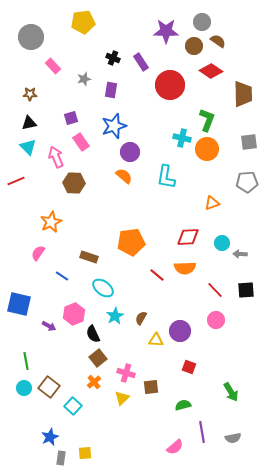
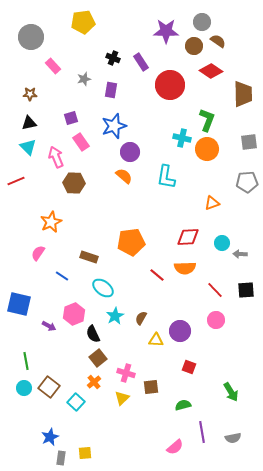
cyan square at (73, 406): moved 3 px right, 4 px up
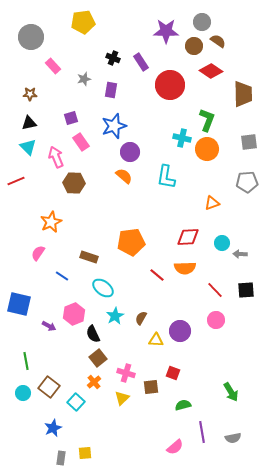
red square at (189, 367): moved 16 px left, 6 px down
cyan circle at (24, 388): moved 1 px left, 5 px down
blue star at (50, 437): moved 3 px right, 9 px up
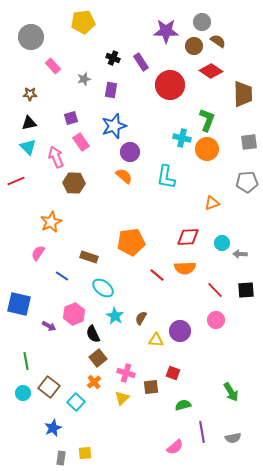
cyan star at (115, 316): rotated 12 degrees counterclockwise
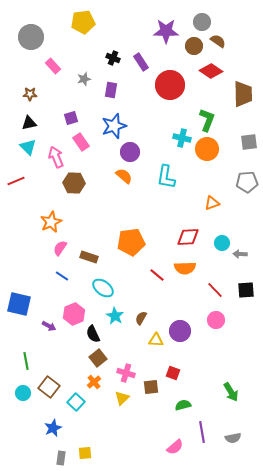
pink semicircle at (38, 253): moved 22 px right, 5 px up
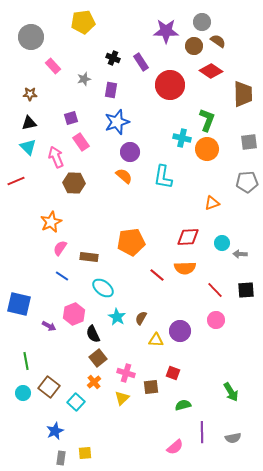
blue star at (114, 126): moved 3 px right, 4 px up
cyan L-shape at (166, 177): moved 3 px left
brown rectangle at (89, 257): rotated 12 degrees counterclockwise
cyan star at (115, 316): moved 2 px right, 1 px down
blue star at (53, 428): moved 2 px right, 3 px down
purple line at (202, 432): rotated 10 degrees clockwise
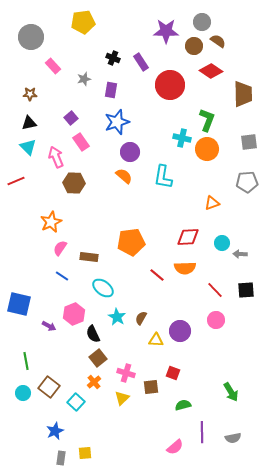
purple square at (71, 118): rotated 24 degrees counterclockwise
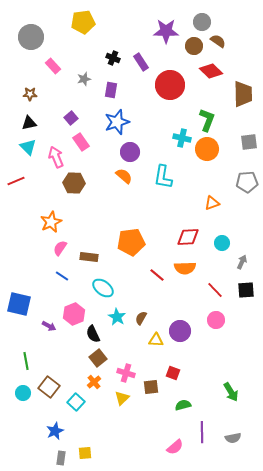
red diamond at (211, 71): rotated 10 degrees clockwise
gray arrow at (240, 254): moved 2 px right, 8 px down; rotated 112 degrees clockwise
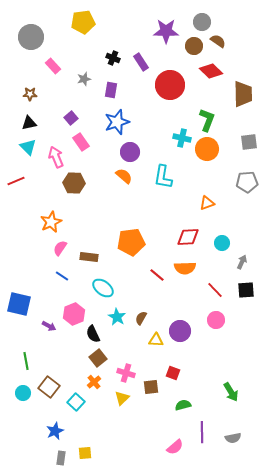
orange triangle at (212, 203): moved 5 px left
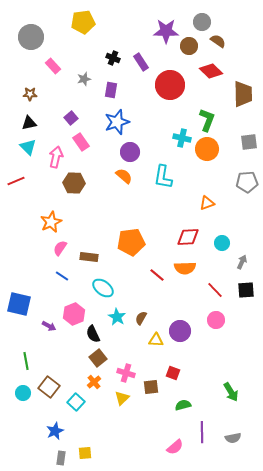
brown circle at (194, 46): moved 5 px left
pink arrow at (56, 157): rotated 35 degrees clockwise
